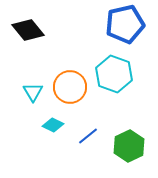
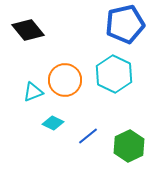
cyan hexagon: rotated 6 degrees clockwise
orange circle: moved 5 px left, 7 px up
cyan triangle: rotated 40 degrees clockwise
cyan diamond: moved 2 px up
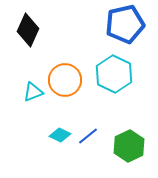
black diamond: rotated 64 degrees clockwise
cyan diamond: moved 7 px right, 12 px down
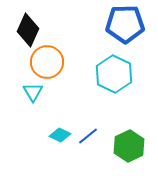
blue pentagon: rotated 12 degrees clockwise
orange circle: moved 18 px left, 18 px up
cyan triangle: rotated 40 degrees counterclockwise
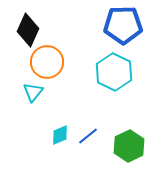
blue pentagon: moved 2 px left, 1 px down
cyan hexagon: moved 2 px up
cyan triangle: rotated 10 degrees clockwise
cyan diamond: rotated 50 degrees counterclockwise
